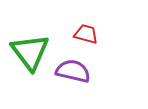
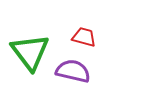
red trapezoid: moved 2 px left, 3 px down
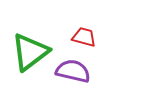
green triangle: rotated 30 degrees clockwise
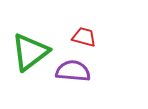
purple semicircle: rotated 8 degrees counterclockwise
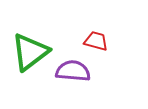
red trapezoid: moved 12 px right, 4 px down
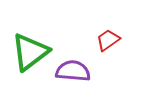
red trapezoid: moved 12 px right, 1 px up; rotated 50 degrees counterclockwise
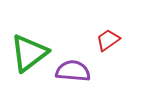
green triangle: moved 1 px left, 1 px down
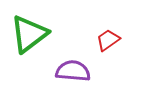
green triangle: moved 19 px up
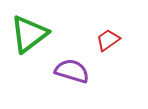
purple semicircle: moved 1 px left; rotated 12 degrees clockwise
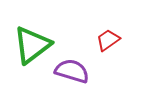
green triangle: moved 3 px right, 11 px down
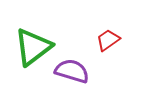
green triangle: moved 1 px right, 2 px down
